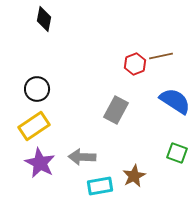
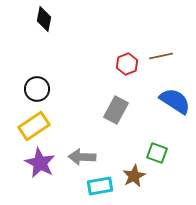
red hexagon: moved 8 px left
green square: moved 20 px left
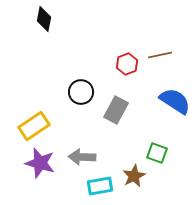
brown line: moved 1 px left, 1 px up
black circle: moved 44 px right, 3 px down
purple star: rotated 12 degrees counterclockwise
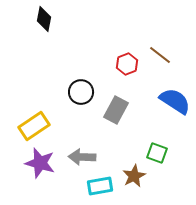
brown line: rotated 50 degrees clockwise
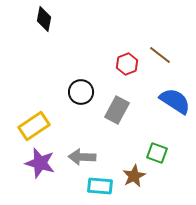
gray rectangle: moved 1 px right
cyan rectangle: rotated 15 degrees clockwise
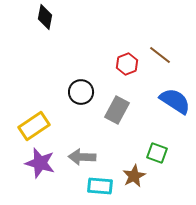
black diamond: moved 1 px right, 2 px up
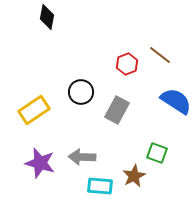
black diamond: moved 2 px right
blue semicircle: moved 1 px right
yellow rectangle: moved 16 px up
